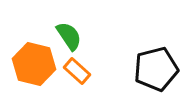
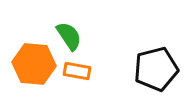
orange hexagon: rotated 9 degrees counterclockwise
orange rectangle: rotated 32 degrees counterclockwise
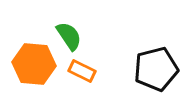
orange rectangle: moved 5 px right; rotated 16 degrees clockwise
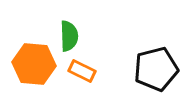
green semicircle: rotated 32 degrees clockwise
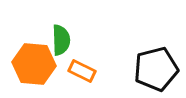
green semicircle: moved 8 px left, 4 px down
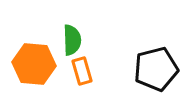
green semicircle: moved 11 px right
orange rectangle: rotated 48 degrees clockwise
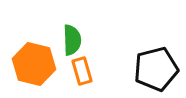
orange hexagon: rotated 9 degrees clockwise
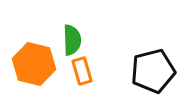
black pentagon: moved 3 px left, 2 px down
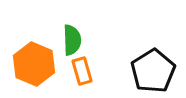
orange hexagon: rotated 9 degrees clockwise
black pentagon: rotated 18 degrees counterclockwise
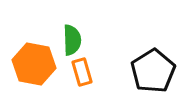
orange hexagon: rotated 12 degrees counterclockwise
orange rectangle: moved 1 px down
